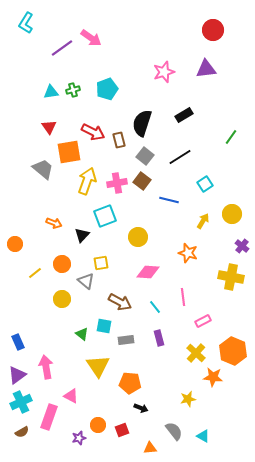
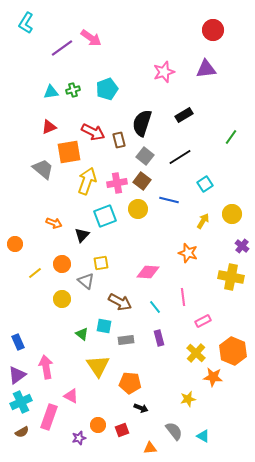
red triangle at (49, 127): rotated 42 degrees clockwise
yellow circle at (138, 237): moved 28 px up
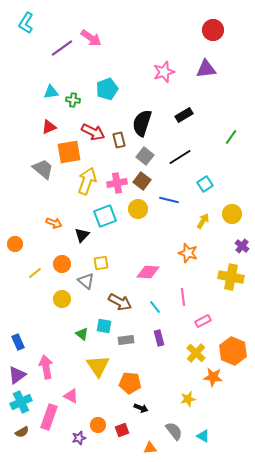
green cross at (73, 90): moved 10 px down; rotated 24 degrees clockwise
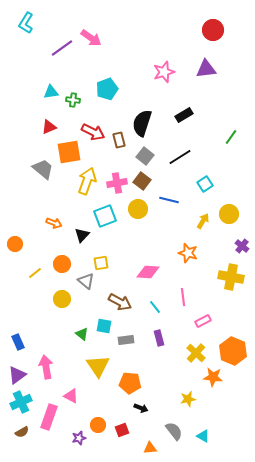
yellow circle at (232, 214): moved 3 px left
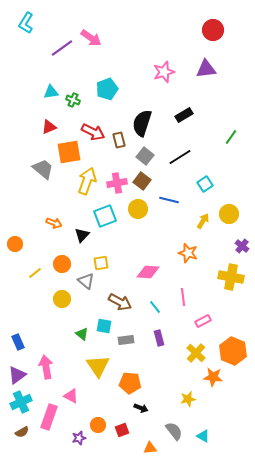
green cross at (73, 100): rotated 16 degrees clockwise
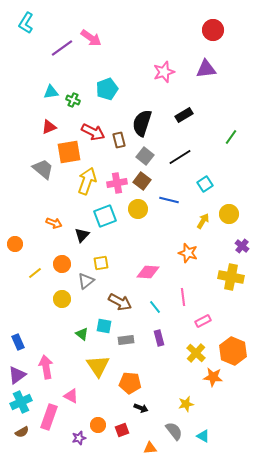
gray triangle at (86, 281): rotated 42 degrees clockwise
yellow star at (188, 399): moved 2 px left, 5 px down
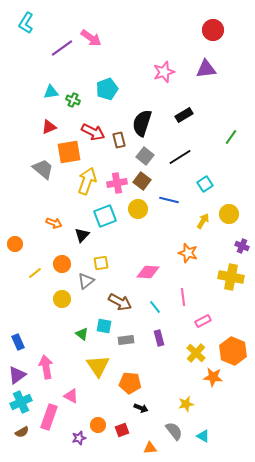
purple cross at (242, 246): rotated 16 degrees counterclockwise
